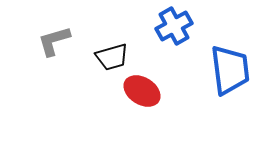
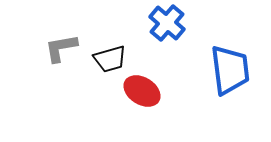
blue cross: moved 7 px left, 3 px up; rotated 21 degrees counterclockwise
gray L-shape: moved 7 px right, 7 px down; rotated 6 degrees clockwise
black trapezoid: moved 2 px left, 2 px down
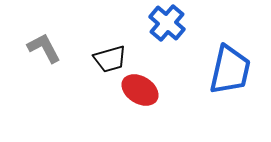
gray L-shape: moved 17 px left; rotated 72 degrees clockwise
blue trapezoid: rotated 20 degrees clockwise
red ellipse: moved 2 px left, 1 px up
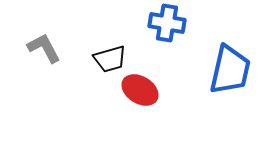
blue cross: rotated 30 degrees counterclockwise
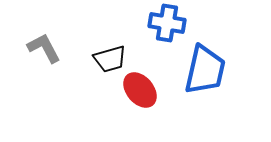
blue trapezoid: moved 25 px left
red ellipse: rotated 18 degrees clockwise
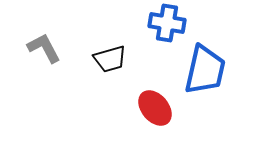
red ellipse: moved 15 px right, 18 px down
